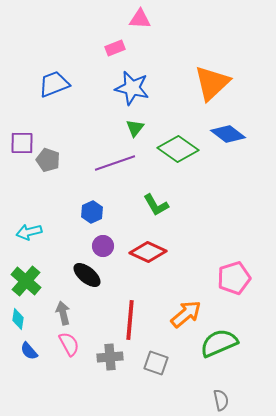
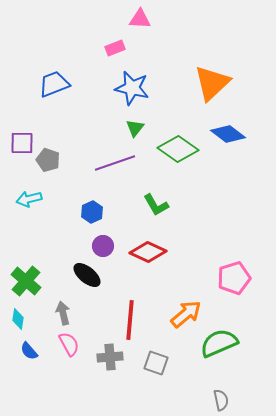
cyan arrow: moved 33 px up
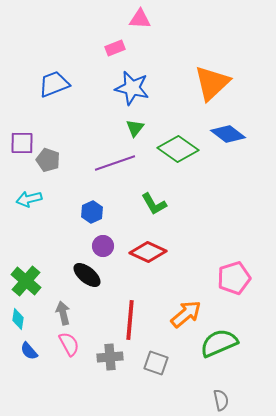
green L-shape: moved 2 px left, 1 px up
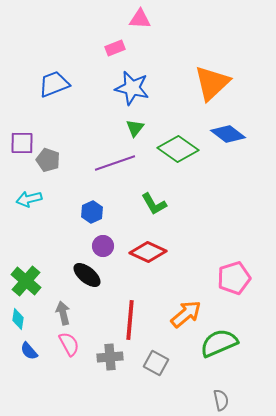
gray square: rotated 10 degrees clockwise
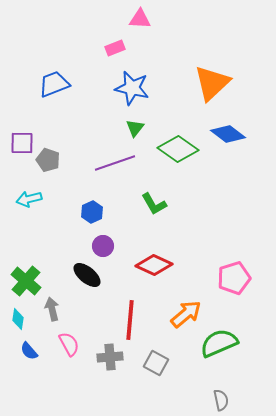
red diamond: moved 6 px right, 13 px down
gray arrow: moved 11 px left, 4 px up
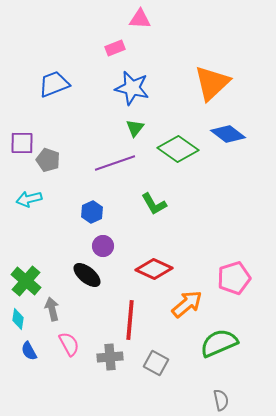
red diamond: moved 4 px down
orange arrow: moved 1 px right, 10 px up
blue semicircle: rotated 12 degrees clockwise
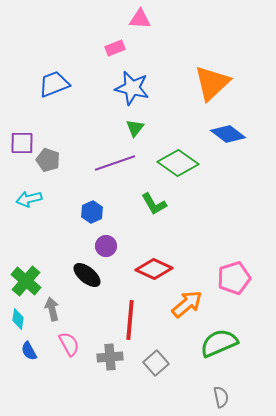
green diamond: moved 14 px down
purple circle: moved 3 px right
gray square: rotated 20 degrees clockwise
gray semicircle: moved 3 px up
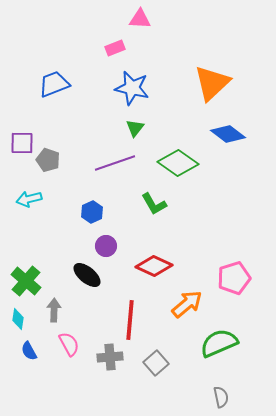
red diamond: moved 3 px up
gray arrow: moved 2 px right, 1 px down; rotated 15 degrees clockwise
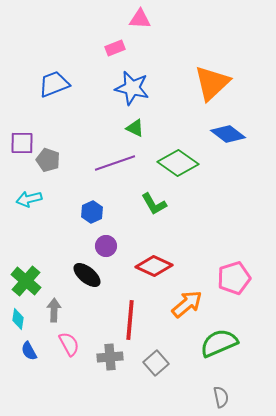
green triangle: rotated 42 degrees counterclockwise
